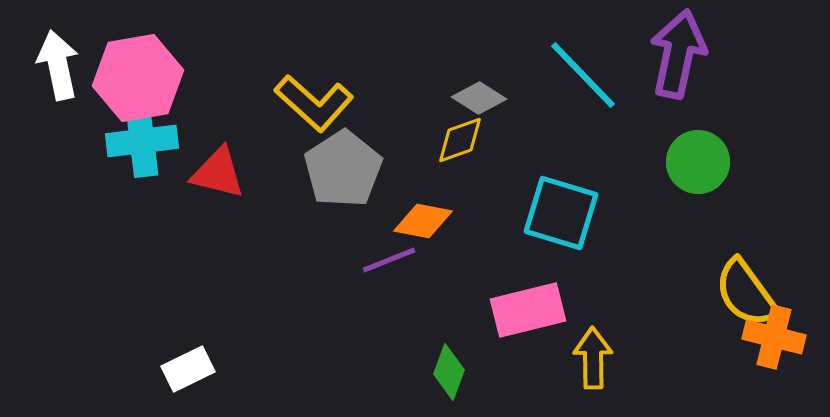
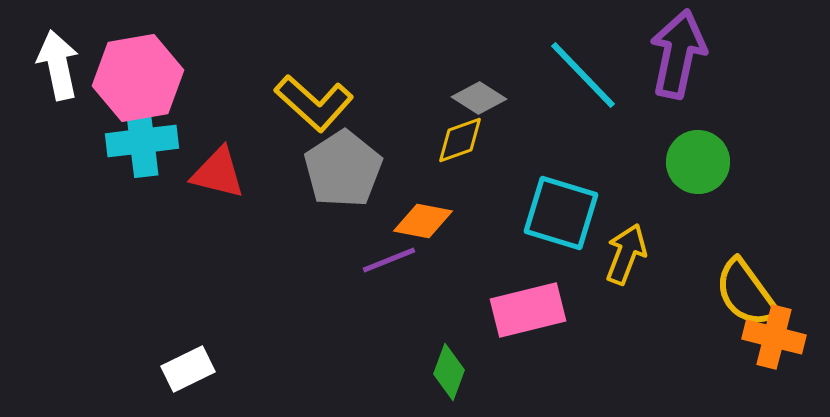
yellow arrow: moved 33 px right, 104 px up; rotated 22 degrees clockwise
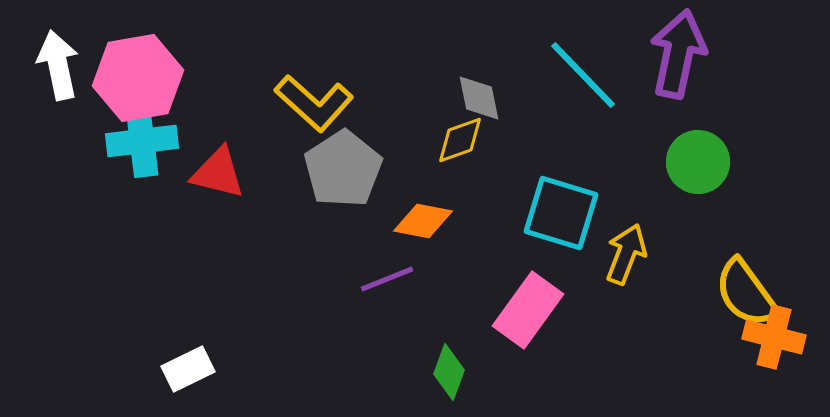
gray diamond: rotated 46 degrees clockwise
purple line: moved 2 px left, 19 px down
pink rectangle: rotated 40 degrees counterclockwise
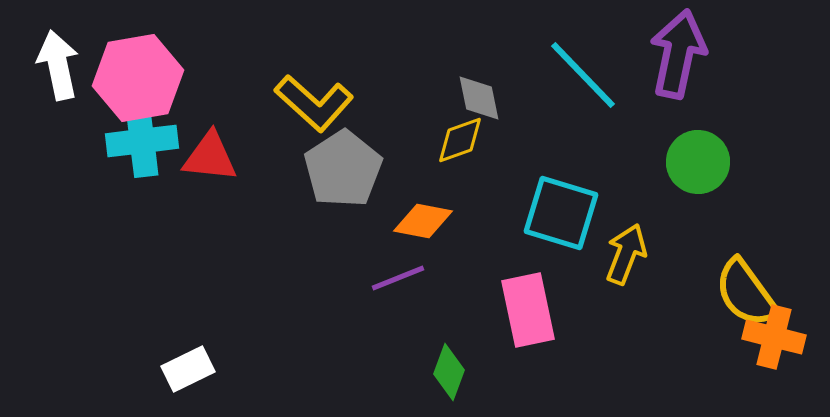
red triangle: moved 8 px left, 16 px up; rotated 8 degrees counterclockwise
purple line: moved 11 px right, 1 px up
pink rectangle: rotated 48 degrees counterclockwise
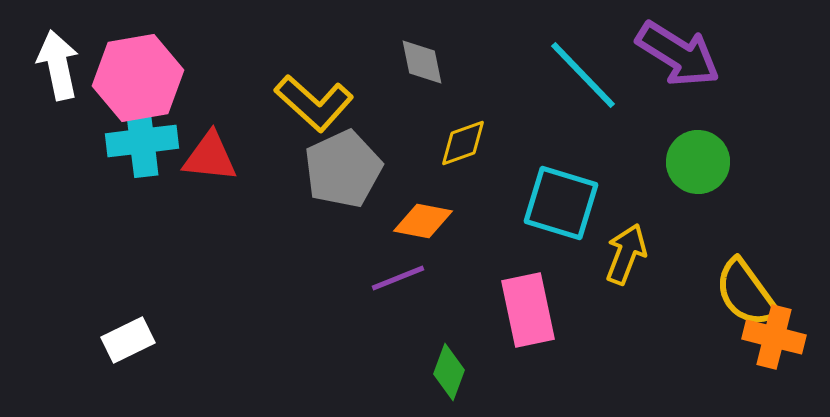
purple arrow: rotated 110 degrees clockwise
gray diamond: moved 57 px left, 36 px up
yellow diamond: moved 3 px right, 3 px down
gray pentagon: rotated 8 degrees clockwise
cyan square: moved 10 px up
white rectangle: moved 60 px left, 29 px up
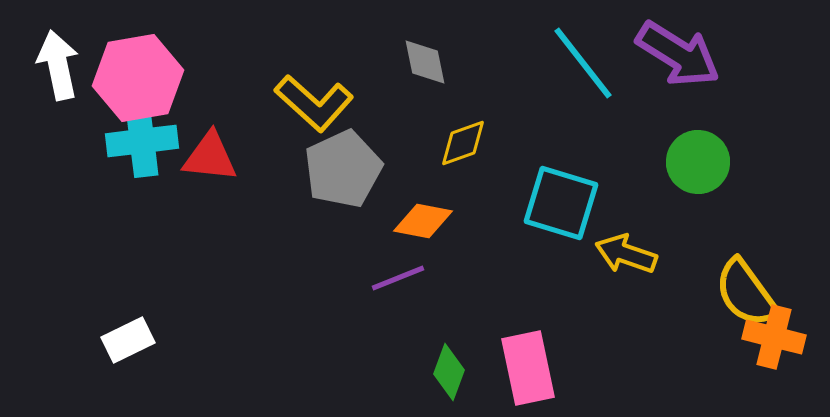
gray diamond: moved 3 px right
cyan line: moved 12 px up; rotated 6 degrees clockwise
yellow arrow: rotated 92 degrees counterclockwise
pink rectangle: moved 58 px down
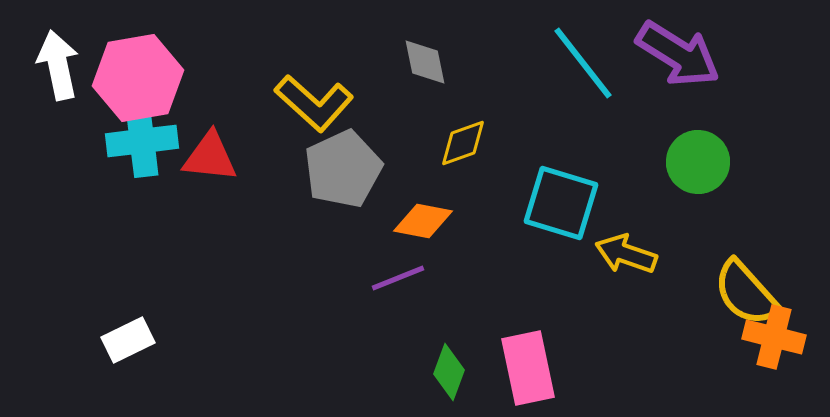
yellow semicircle: rotated 6 degrees counterclockwise
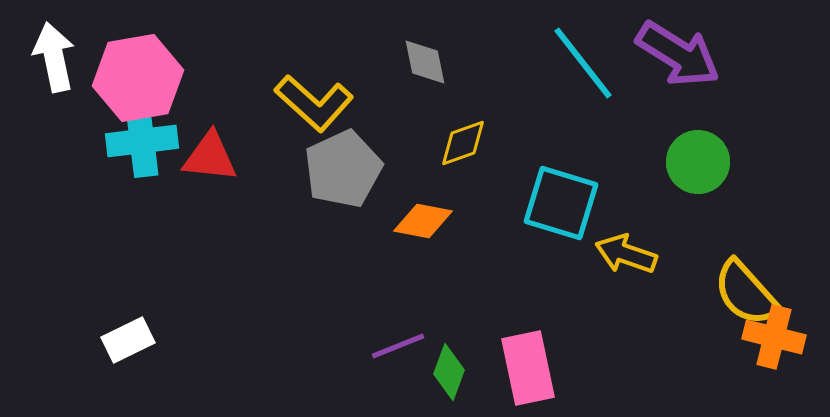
white arrow: moved 4 px left, 8 px up
purple line: moved 68 px down
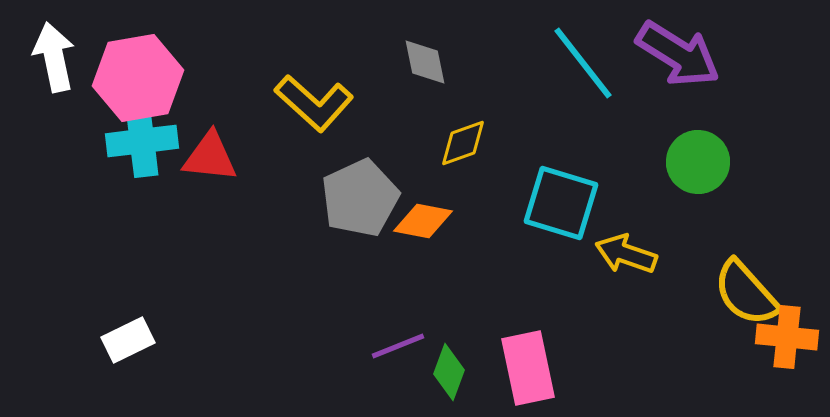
gray pentagon: moved 17 px right, 29 px down
orange cross: moved 13 px right; rotated 8 degrees counterclockwise
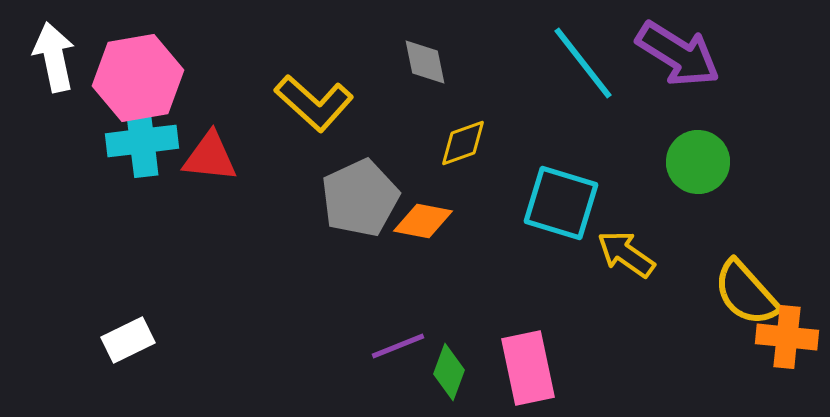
yellow arrow: rotated 16 degrees clockwise
